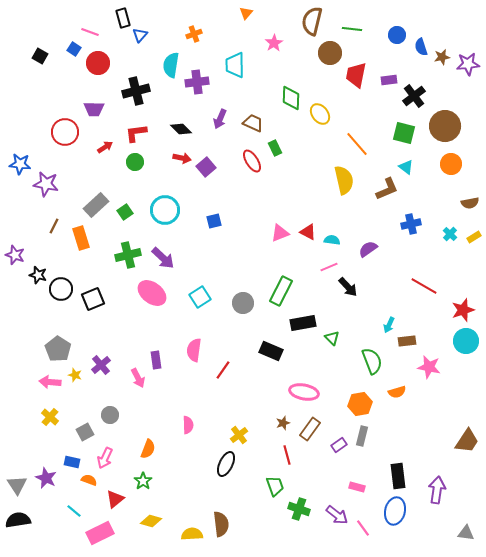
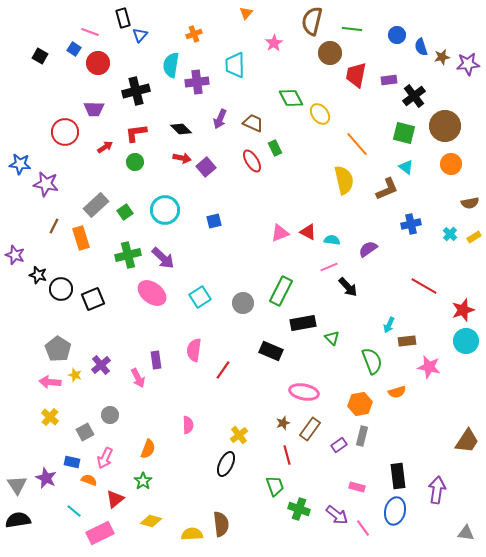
green diamond at (291, 98): rotated 30 degrees counterclockwise
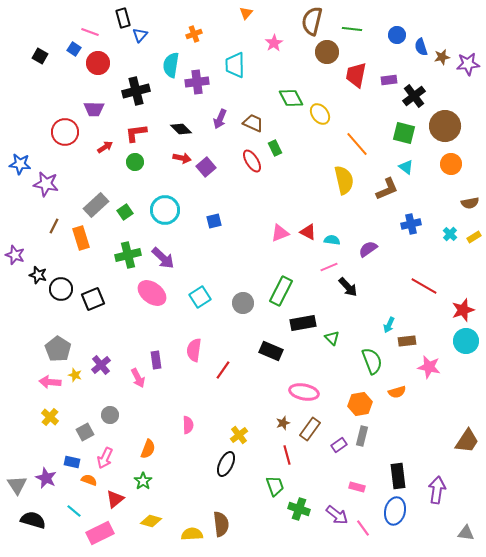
brown circle at (330, 53): moved 3 px left, 1 px up
black semicircle at (18, 520): moved 15 px right; rotated 25 degrees clockwise
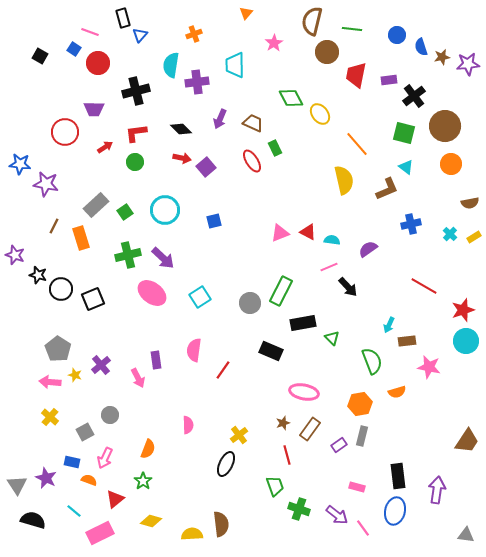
gray circle at (243, 303): moved 7 px right
gray triangle at (466, 533): moved 2 px down
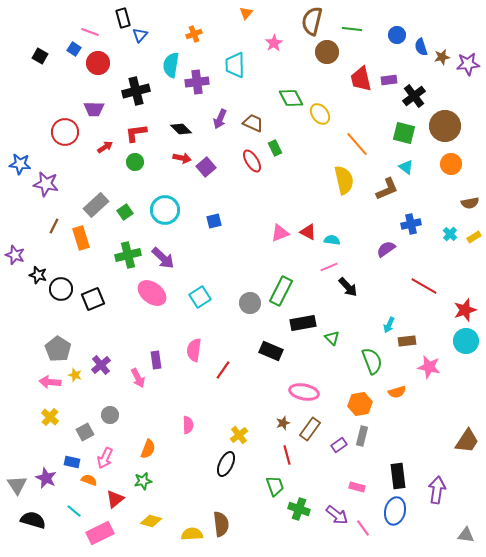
red trapezoid at (356, 75): moved 5 px right, 4 px down; rotated 24 degrees counterclockwise
purple semicircle at (368, 249): moved 18 px right
red star at (463, 310): moved 2 px right
green star at (143, 481): rotated 24 degrees clockwise
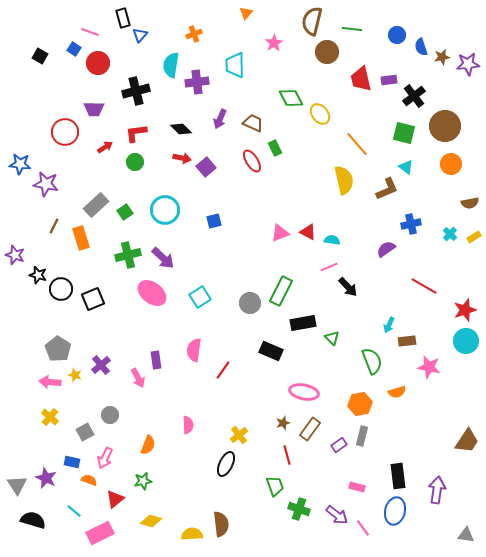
orange semicircle at (148, 449): moved 4 px up
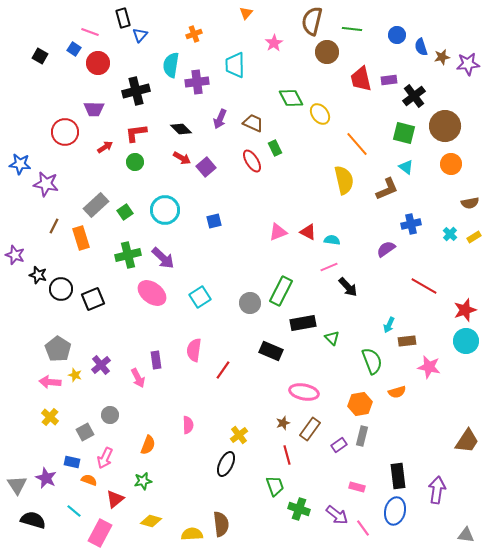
red arrow at (182, 158): rotated 18 degrees clockwise
pink triangle at (280, 233): moved 2 px left, 1 px up
pink rectangle at (100, 533): rotated 36 degrees counterclockwise
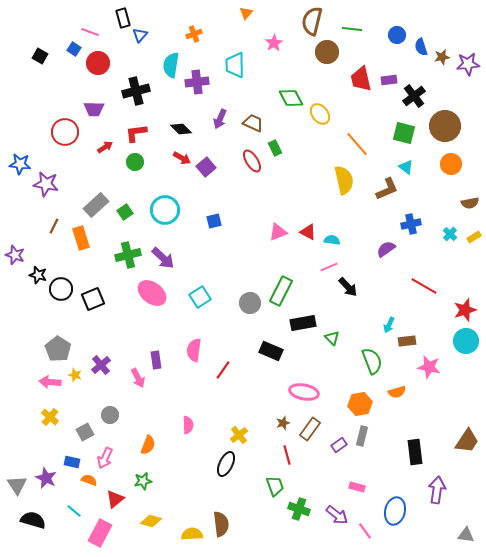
black rectangle at (398, 476): moved 17 px right, 24 px up
pink line at (363, 528): moved 2 px right, 3 px down
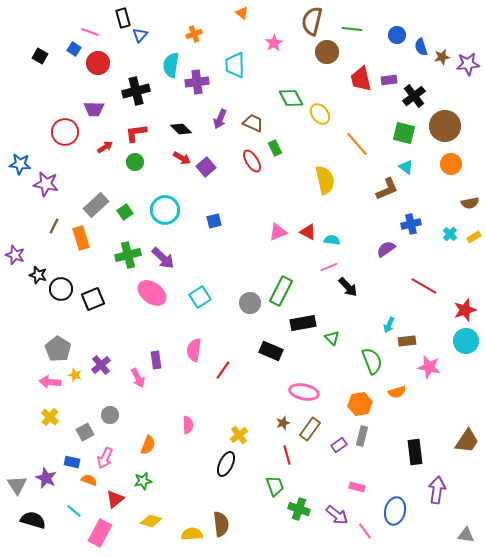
orange triangle at (246, 13): moved 4 px left; rotated 32 degrees counterclockwise
yellow semicircle at (344, 180): moved 19 px left
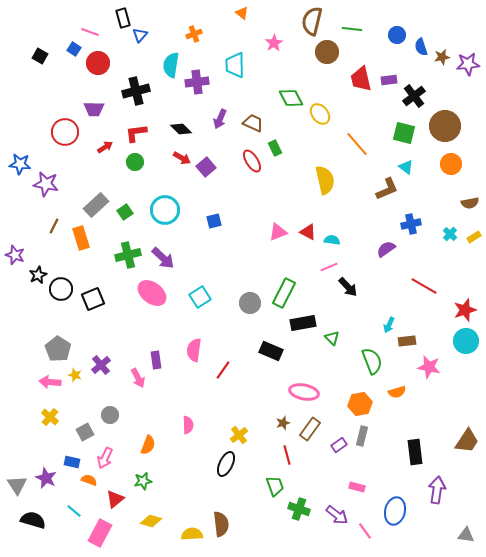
black star at (38, 275): rotated 30 degrees clockwise
green rectangle at (281, 291): moved 3 px right, 2 px down
